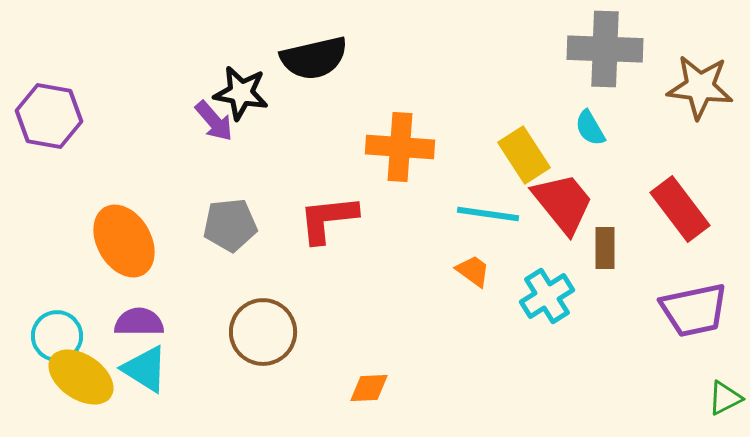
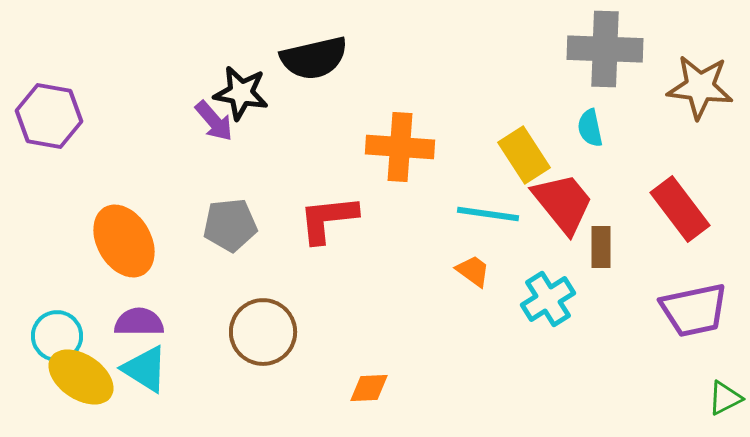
cyan semicircle: rotated 18 degrees clockwise
brown rectangle: moved 4 px left, 1 px up
cyan cross: moved 1 px right, 3 px down
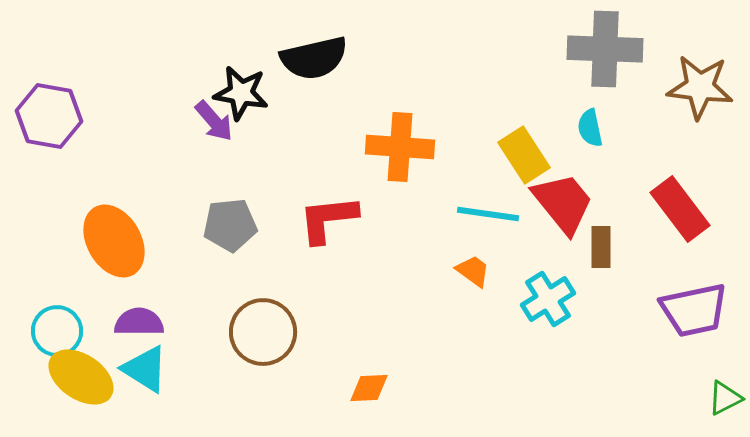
orange ellipse: moved 10 px left
cyan circle: moved 5 px up
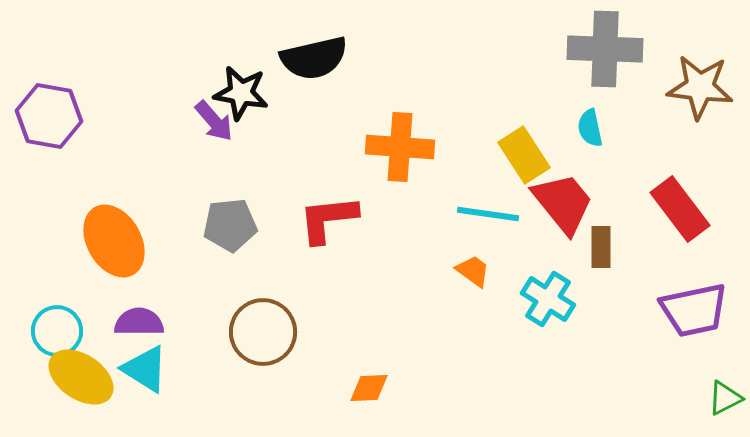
cyan cross: rotated 26 degrees counterclockwise
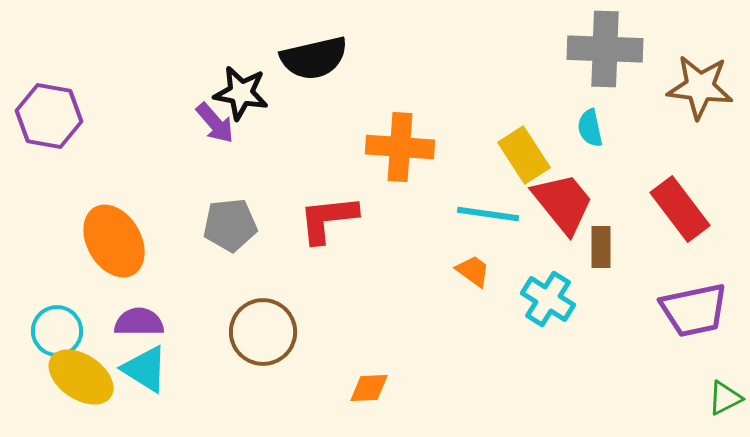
purple arrow: moved 1 px right, 2 px down
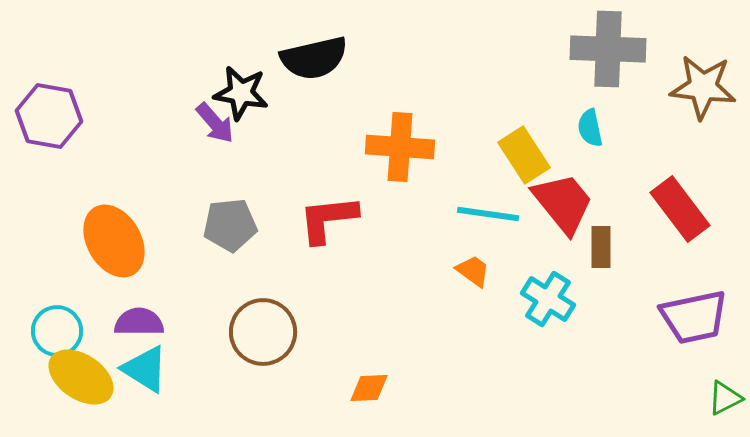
gray cross: moved 3 px right
brown star: moved 3 px right
purple trapezoid: moved 7 px down
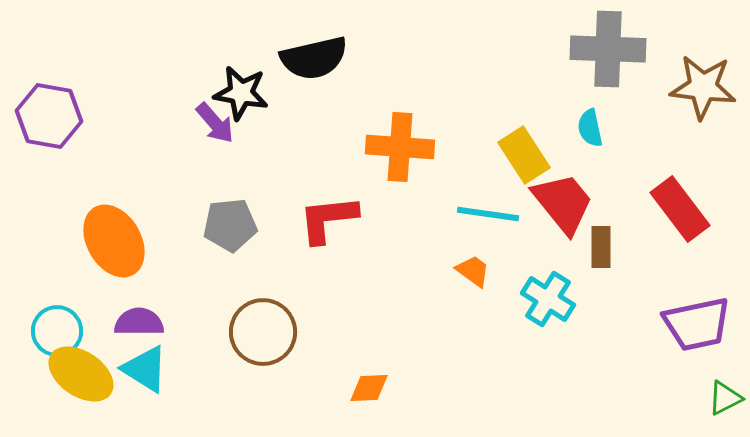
purple trapezoid: moved 3 px right, 7 px down
yellow ellipse: moved 3 px up
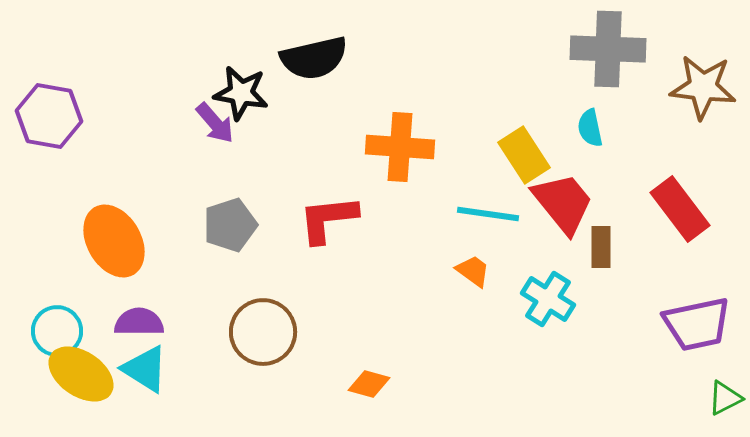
gray pentagon: rotated 12 degrees counterclockwise
orange diamond: moved 4 px up; rotated 18 degrees clockwise
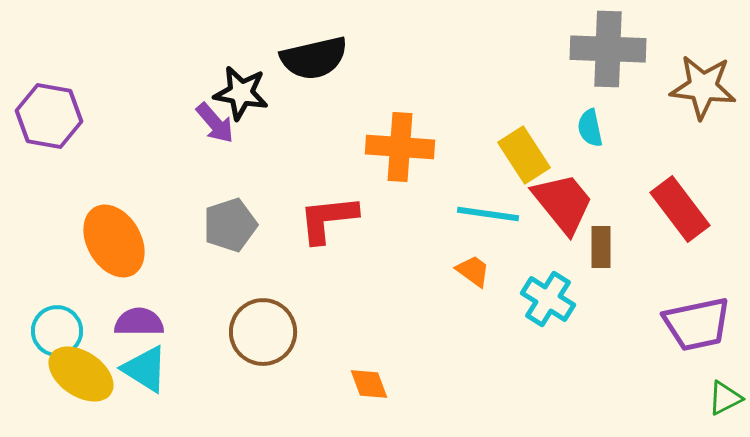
orange diamond: rotated 54 degrees clockwise
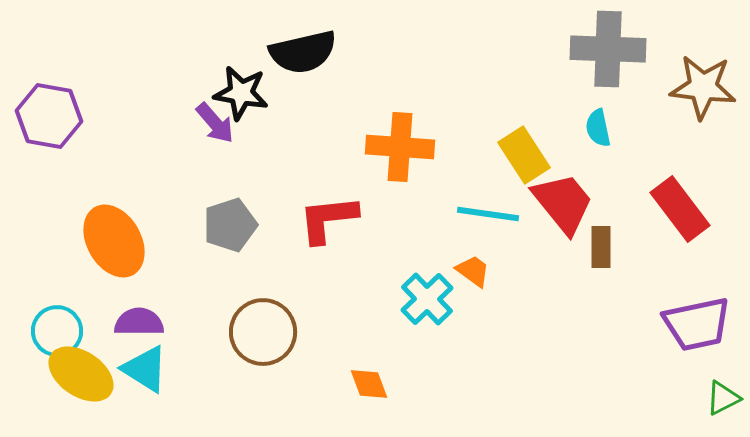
black semicircle: moved 11 px left, 6 px up
cyan semicircle: moved 8 px right
cyan cross: moved 121 px left; rotated 14 degrees clockwise
green triangle: moved 2 px left
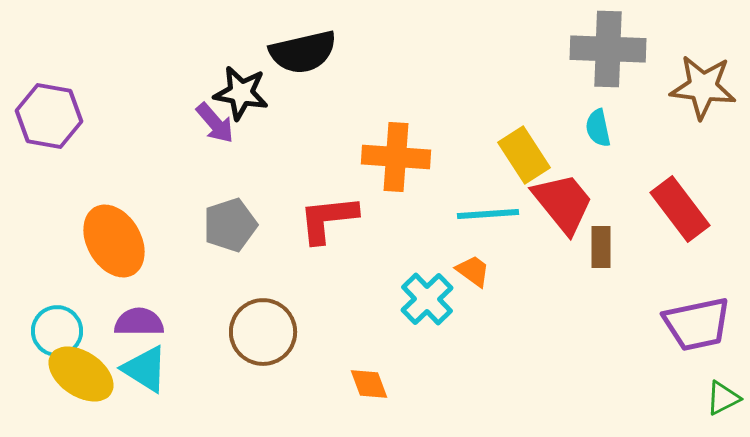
orange cross: moved 4 px left, 10 px down
cyan line: rotated 12 degrees counterclockwise
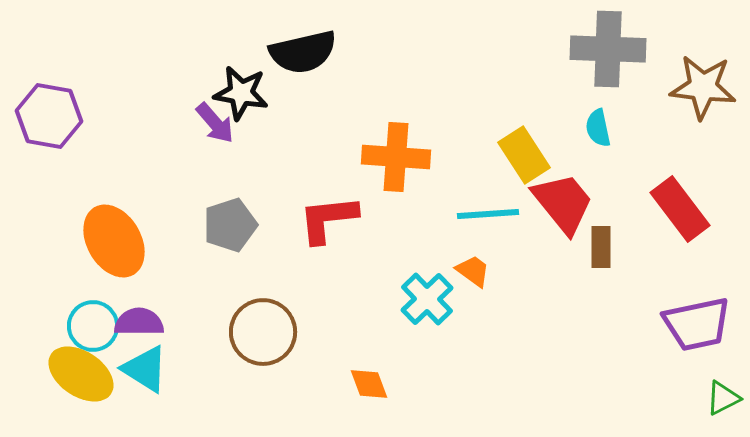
cyan circle: moved 36 px right, 5 px up
